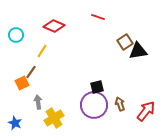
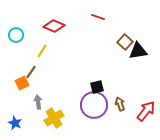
brown square: rotated 14 degrees counterclockwise
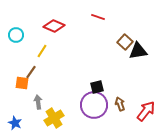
orange square: rotated 32 degrees clockwise
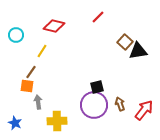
red line: rotated 64 degrees counterclockwise
red diamond: rotated 10 degrees counterclockwise
orange square: moved 5 px right, 3 px down
red arrow: moved 2 px left, 1 px up
yellow cross: moved 3 px right, 3 px down; rotated 30 degrees clockwise
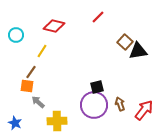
gray arrow: rotated 40 degrees counterclockwise
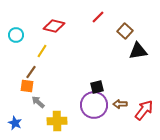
brown square: moved 11 px up
brown arrow: rotated 72 degrees counterclockwise
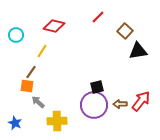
red arrow: moved 3 px left, 9 px up
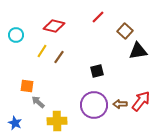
brown line: moved 28 px right, 15 px up
black square: moved 16 px up
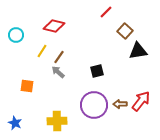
red line: moved 8 px right, 5 px up
gray arrow: moved 20 px right, 30 px up
